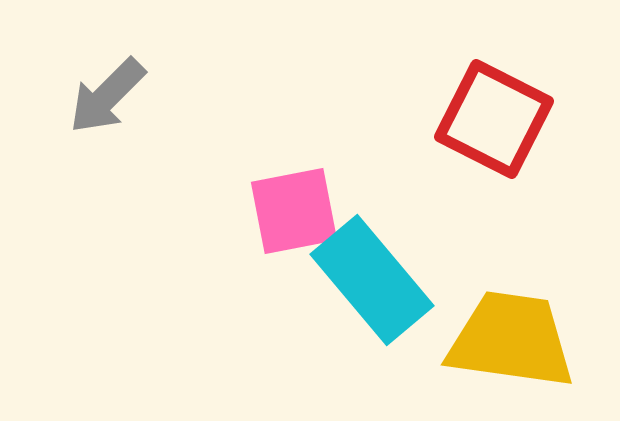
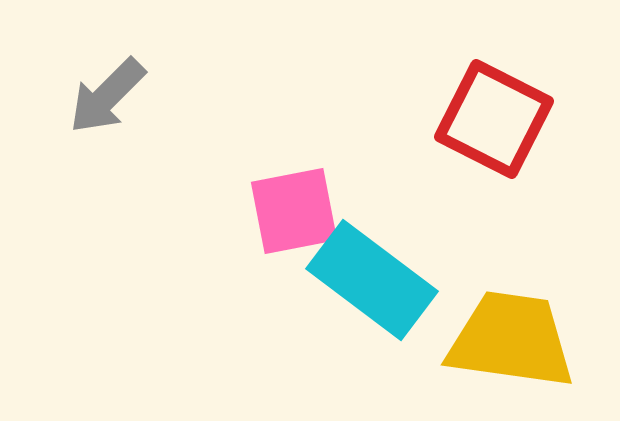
cyan rectangle: rotated 13 degrees counterclockwise
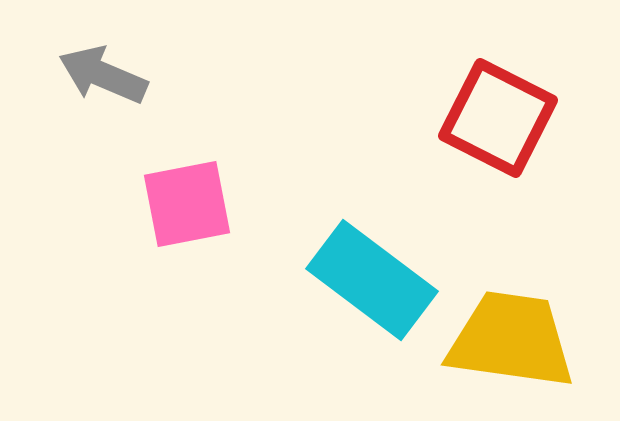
gray arrow: moved 4 px left, 21 px up; rotated 68 degrees clockwise
red square: moved 4 px right, 1 px up
pink square: moved 107 px left, 7 px up
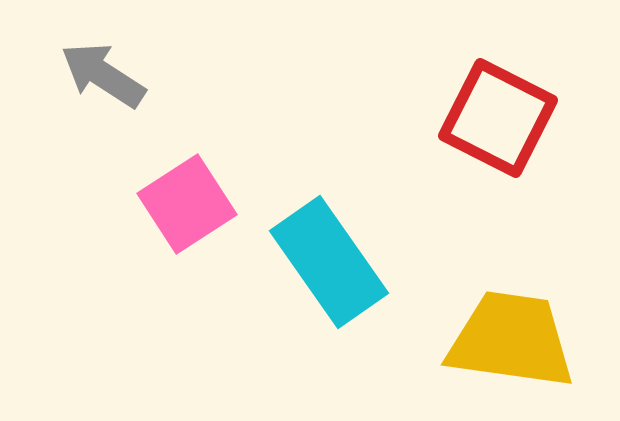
gray arrow: rotated 10 degrees clockwise
pink square: rotated 22 degrees counterclockwise
cyan rectangle: moved 43 px left, 18 px up; rotated 18 degrees clockwise
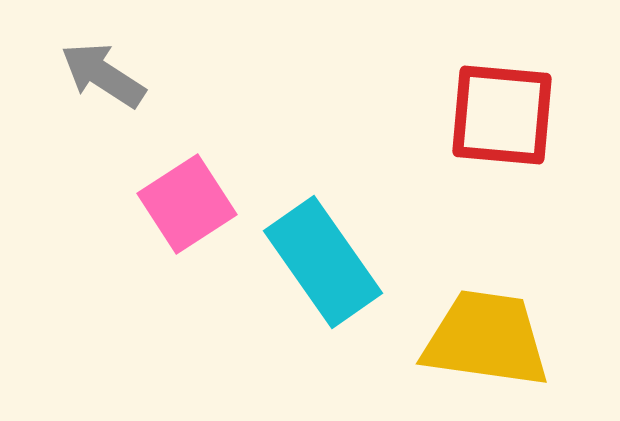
red square: moved 4 px right, 3 px up; rotated 22 degrees counterclockwise
cyan rectangle: moved 6 px left
yellow trapezoid: moved 25 px left, 1 px up
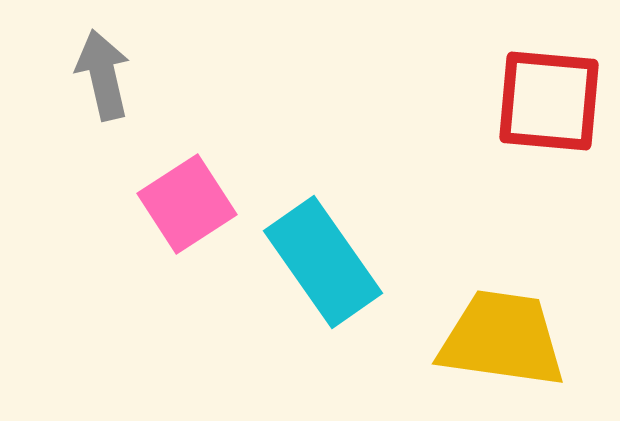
gray arrow: rotated 44 degrees clockwise
red square: moved 47 px right, 14 px up
yellow trapezoid: moved 16 px right
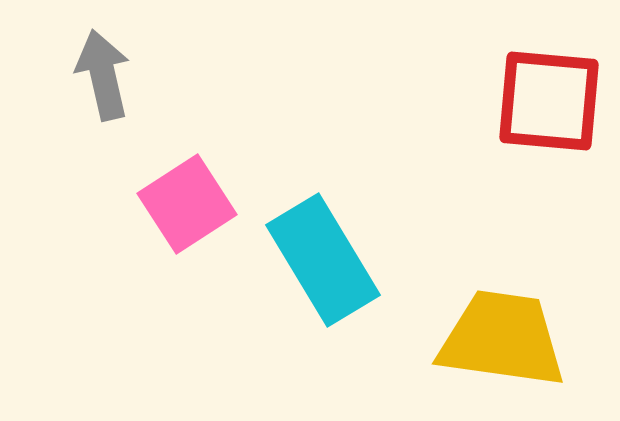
cyan rectangle: moved 2 px up; rotated 4 degrees clockwise
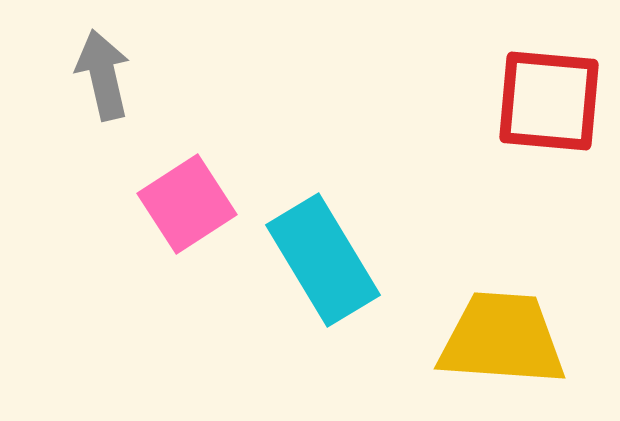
yellow trapezoid: rotated 4 degrees counterclockwise
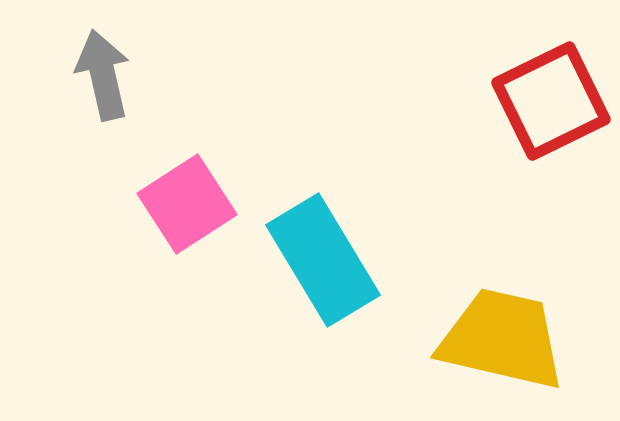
red square: moved 2 px right; rotated 31 degrees counterclockwise
yellow trapezoid: rotated 9 degrees clockwise
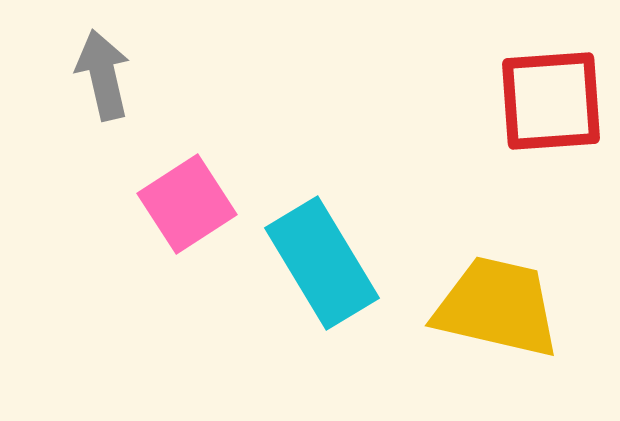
red square: rotated 22 degrees clockwise
cyan rectangle: moved 1 px left, 3 px down
yellow trapezoid: moved 5 px left, 32 px up
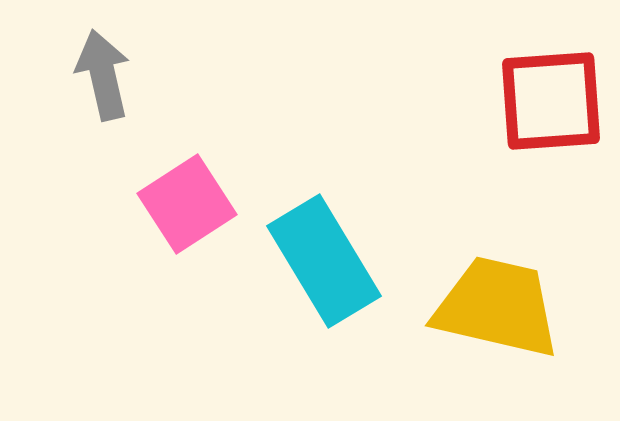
cyan rectangle: moved 2 px right, 2 px up
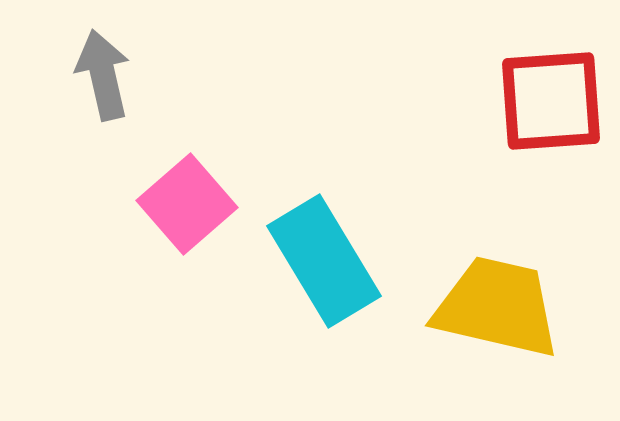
pink square: rotated 8 degrees counterclockwise
